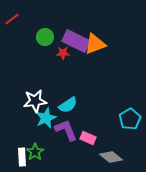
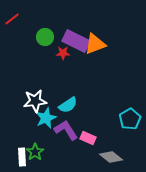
purple L-shape: rotated 10 degrees counterclockwise
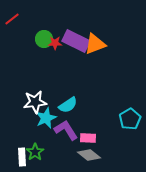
green circle: moved 1 px left, 2 px down
red star: moved 8 px left, 10 px up
white star: moved 1 px down
pink rectangle: rotated 21 degrees counterclockwise
gray diamond: moved 22 px left, 2 px up
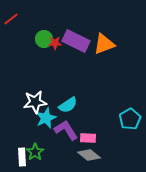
red line: moved 1 px left
orange triangle: moved 9 px right
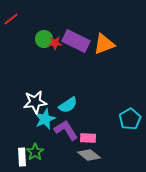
cyan star: moved 1 px left, 1 px down
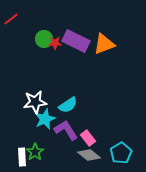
cyan pentagon: moved 9 px left, 34 px down
pink rectangle: rotated 49 degrees clockwise
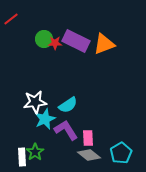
pink rectangle: rotated 35 degrees clockwise
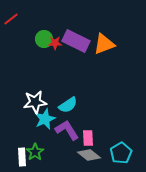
purple L-shape: moved 1 px right
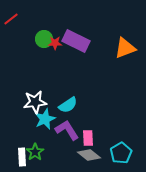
orange triangle: moved 21 px right, 4 px down
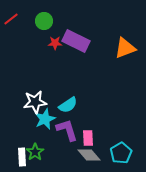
green circle: moved 18 px up
purple L-shape: rotated 15 degrees clockwise
gray diamond: rotated 10 degrees clockwise
